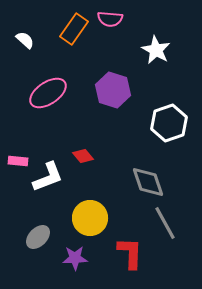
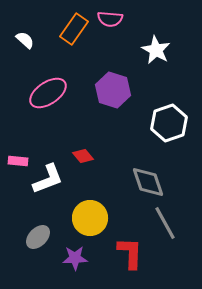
white L-shape: moved 2 px down
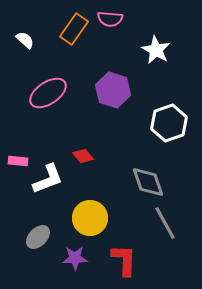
red L-shape: moved 6 px left, 7 px down
